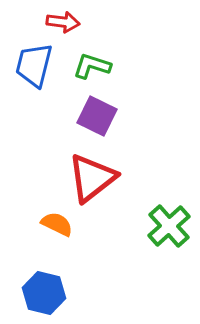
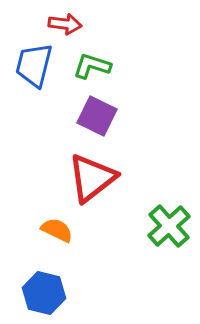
red arrow: moved 2 px right, 2 px down
orange semicircle: moved 6 px down
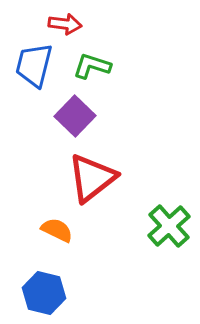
purple square: moved 22 px left; rotated 18 degrees clockwise
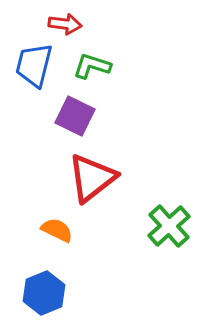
purple square: rotated 18 degrees counterclockwise
blue hexagon: rotated 24 degrees clockwise
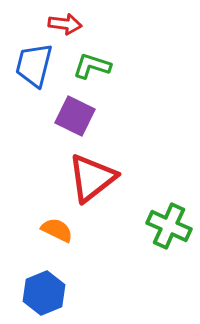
green cross: rotated 24 degrees counterclockwise
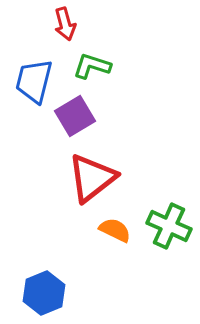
red arrow: rotated 68 degrees clockwise
blue trapezoid: moved 16 px down
purple square: rotated 33 degrees clockwise
orange semicircle: moved 58 px right
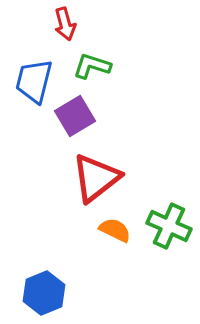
red triangle: moved 4 px right
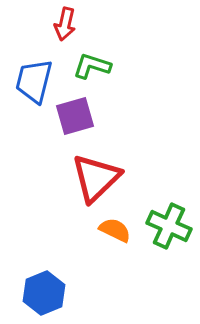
red arrow: rotated 28 degrees clockwise
purple square: rotated 15 degrees clockwise
red triangle: rotated 6 degrees counterclockwise
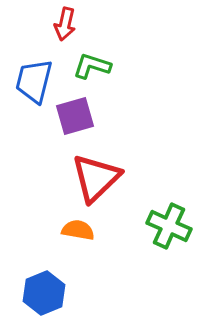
orange semicircle: moved 37 px left; rotated 16 degrees counterclockwise
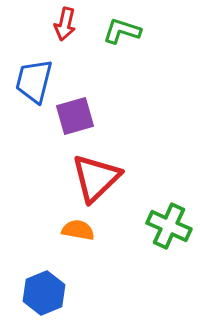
green L-shape: moved 30 px right, 35 px up
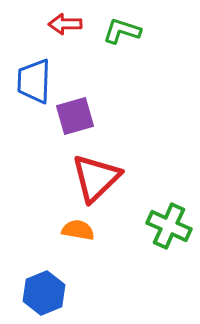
red arrow: rotated 76 degrees clockwise
blue trapezoid: rotated 12 degrees counterclockwise
